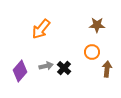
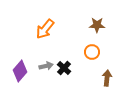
orange arrow: moved 4 px right
brown arrow: moved 9 px down
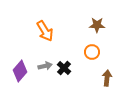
orange arrow: moved 2 px down; rotated 70 degrees counterclockwise
gray arrow: moved 1 px left
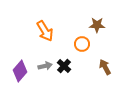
orange circle: moved 10 px left, 8 px up
black cross: moved 2 px up
brown arrow: moved 2 px left, 11 px up; rotated 35 degrees counterclockwise
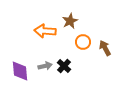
brown star: moved 27 px left, 4 px up; rotated 28 degrees counterclockwise
orange arrow: rotated 125 degrees clockwise
orange circle: moved 1 px right, 2 px up
brown arrow: moved 19 px up
purple diamond: rotated 45 degrees counterclockwise
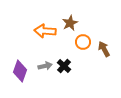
brown star: moved 2 px down
brown arrow: moved 1 px left, 1 px down
purple diamond: rotated 25 degrees clockwise
